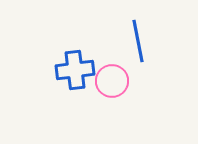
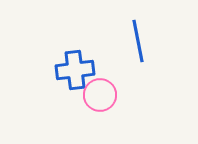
pink circle: moved 12 px left, 14 px down
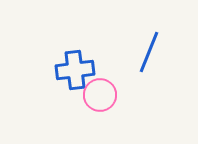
blue line: moved 11 px right, 11 px down; rotated 33 degrees clockwise
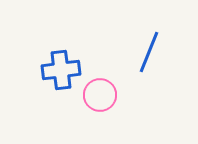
blue cross: moved 14 px left
